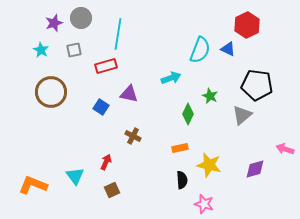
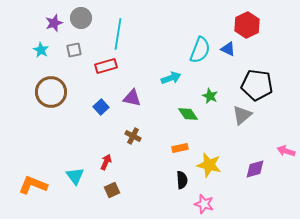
purple triangle: moved 3 px right, 4 px down
blue square: rotated 14 degrees clockwise
green diamond: rotated 60 degrees counterclockwise
pink arrow: moved 1 px right, 2 px down
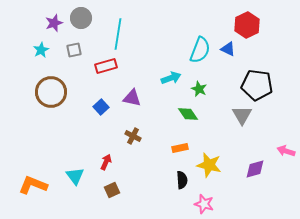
cyan star: rotated 14 degrees clockwise
green star: moved 11 px left, 7 px up
gray triangle: rotated 20 degrees counterclockwise
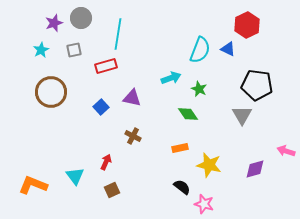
black semicircle: moved 7 px down; rotated 48 degrees counterclockwise
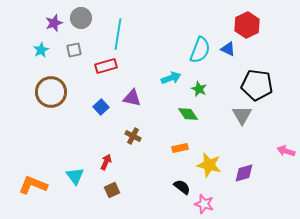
purple diamond: moved 11 px left, 4 px down
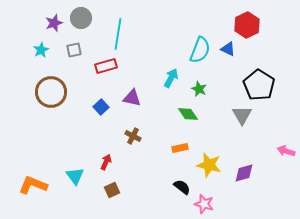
cyan arrow: rotated 42 degrees counterclockwise
black pentagon: moved 2 px right; rotated 24 degrees clockwise
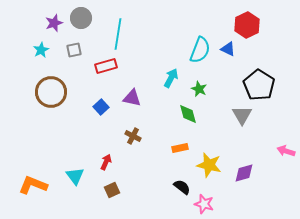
green diamond: rotated 20 degrees clockwise
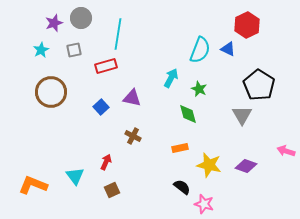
purple diamond: moved 2 px right, 7 px up; rotated 35 degrees clockwise
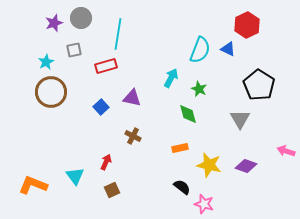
cyan star: moved 5 px right, 12 px down
gray triangle: moved 2 px left, 4 px down
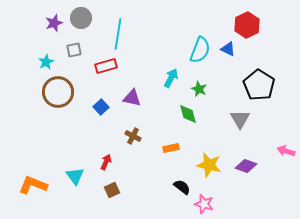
brown circle: moved 7 px right
orange rectangle: moved 9 px left
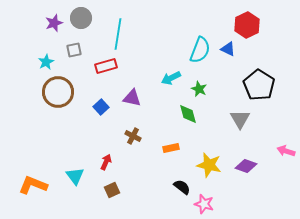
cyan arrow: rotated 144 degrees counterclockwise
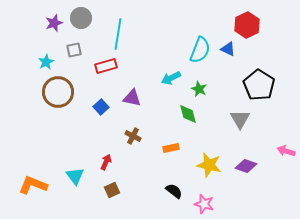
black semicircle: moved 8 px left, 4 px down
